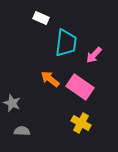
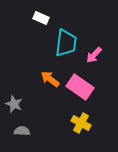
gray star: moved 2 px right, 1 px down
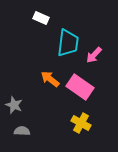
cyan trapezoid: moved 2 px right
gray star: moved 1 px down
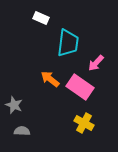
pink arrow: moved 2 px right, 8 px down
yellow cross: moved 3 px right
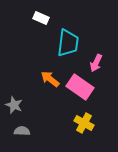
pink arrow: rotated 18 degrees counterclockwise
